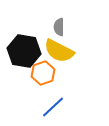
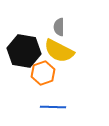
blue line: rotated 45 degrees clockwise
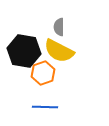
blue line: moved 8 px left
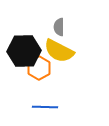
black hexagon: rotated 12 degrees counterclockwise
orange hexagon: moved 4 px left, 5 px up; rotated 10 degrees counterclockwise
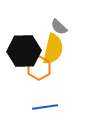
gray semicircle: rotated 48 degrees counterclockwise
yellow semicircle: moved 6 px left, 2 px up; rotated 104 degrees counterclockwise
blue line: rotated 10 degrees counterclockwise
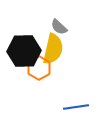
blue line: moved 31 px right
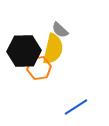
gray semicircle: moved 1 px right, 3 px down
orange hexagon: rotated 20 degrees clockwise
blue line: rotated 25 degrees counterclockwise
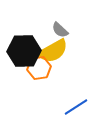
yellow semicircle: moved 2 px down; rotated 48 degrees clockwise
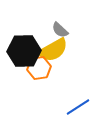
yellow semicircle: moved 1 px up
blue line: moved 2 px right
